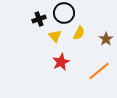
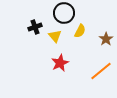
black cross: moved 4 px left, 8 px down
yellow semicircle: moved 1 px right, 2 px up
red star: moved 1 px left, 1 px down
orange line: moved 2 px right
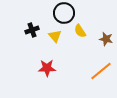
black cross: moved 3 px left, 3 px down
yellow semicircle: rotated 120 degrees clockwise
brown star: rotated 24 degrees counterclockwise
red star: moved 13 px left, 5 px down; rotated 24 degrees clockwise
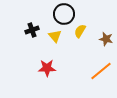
black circle: moved 1 px down
yellow semicircle: rotated 64 degrees clockwise
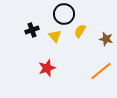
red star: rotated 18 degrees counterclockwise
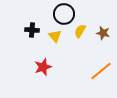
black cross: rotated 24 degrees clockwise
brown star: moved 3 px left, 6 px up
red star: moved 4 px left, 1 px up
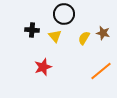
yellow semicircle: moved 4 px right, 7 px down
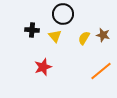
black circle: moved 1 px left
brown star: moved 2 px down
